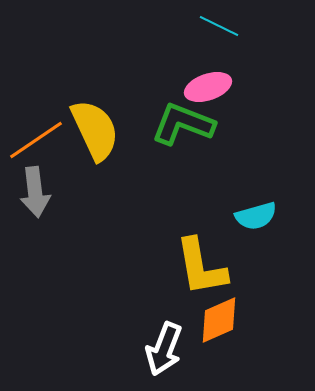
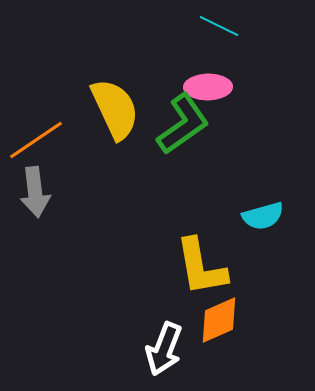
pink ellipse: rotated 18 degrees clockwise
green L-shape: rotated 124 degrees clockwise
yellow semicircle: moved 20 px right, 21 px up
cyan semicircle: moved 7 px right
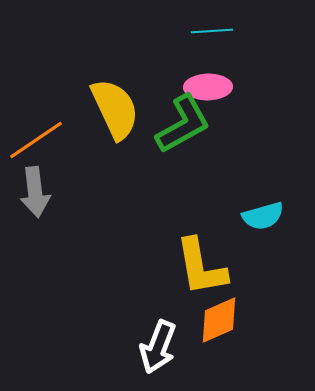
cyan line: moved 7 px left, 5 px down; rotated 30 degrees counterclockwise
green L-shape: rotated 6 degrees clockwise
white arrow: moved 6 px left, 2 px up
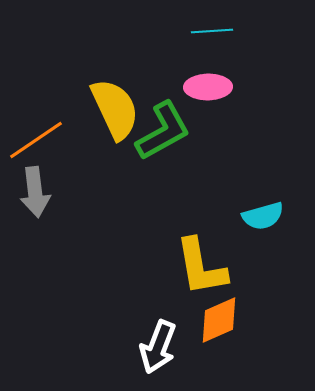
green L-shape: moved 20 px left, 7 px down
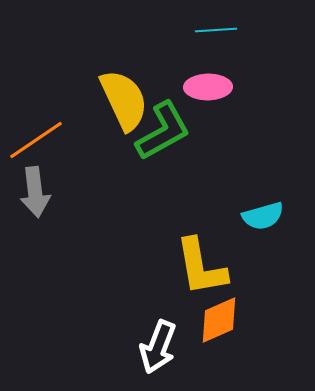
cyan line: moved 4 px right, 1 px up
yellow semicircle: moved 9 px right, 9 px up
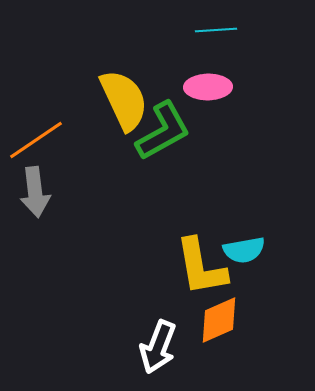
cyan semicircle: moved 19 px left, 34 px down; rotated 6 degrees clockwise
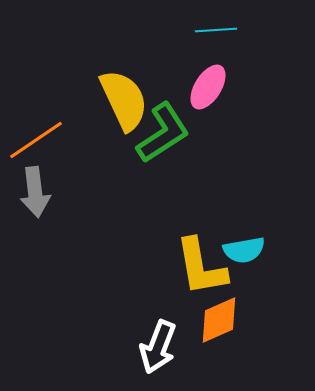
pink ellipse: rotated 57 degrees counterclockwise
green L-shape: moved 2 px down; rotated 4 degrees counterclockwise
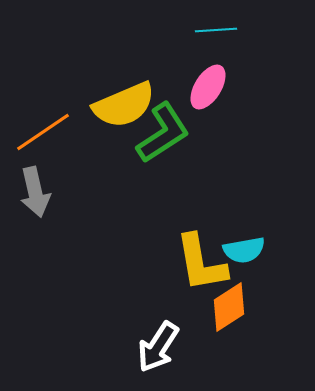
yellow semicircle: moved 5 px down; rotated 92 degrees clockwise
orange line: moved 7 px right, 8 px up
gray arrow: rotated 6 degrees counterclockwise
yellow L-shape: moved 4 px up
orange diamond: moved 10 px right, 13 px up; rotated 9 degrees counterclockwise
white arrow: rotated 12 degrees clockwise
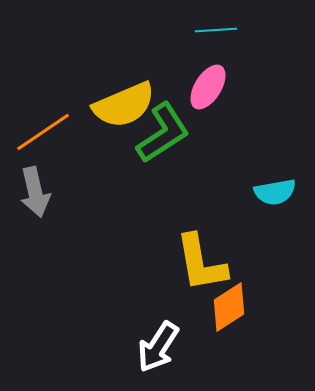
cyan semicircle: moved 31 px right, 58 px up
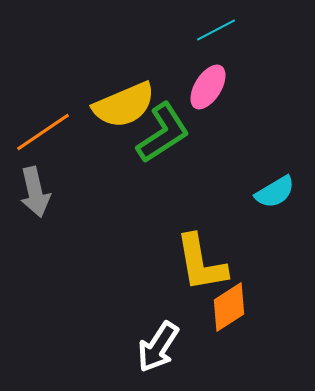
cyan line: rotated 24 degrees counterclockwise
cyan semicircle: rotated 21 degrees counterclockwise
